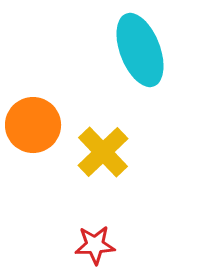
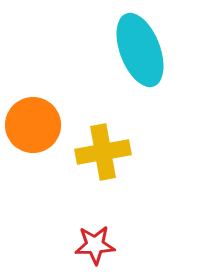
yellow cross: rotated 34 degrees clockwise
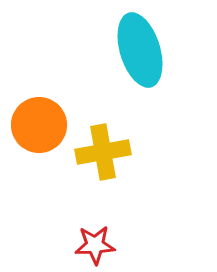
cyan ellipse: rotated 4 degrees clockwise
orange circle: moved 6 px right
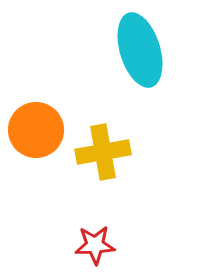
orange circle: moved 3 px left, 5 px down
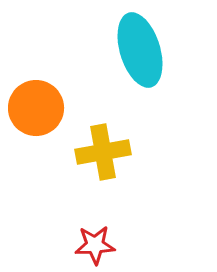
orange circle: moved 22 px up
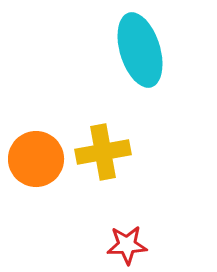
orange circle: moved 51 px down
red star: moved 32 px right
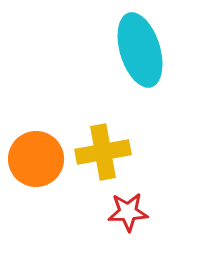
red star: moved 1 px right, 33 px up
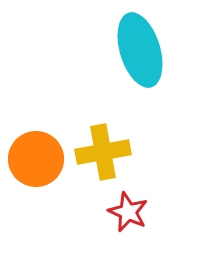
red star: rotated 27 degrees clockwise
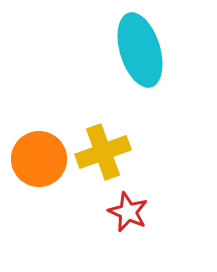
yellow cross: rotated 10 degrees counterclockwise
orange circle: moved 3 px right
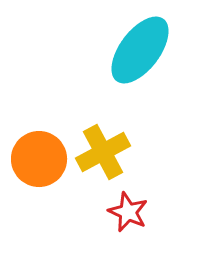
cyan ellipse: rotated 54 degrees clockwise
yellow cross: rotated 8 degrees counterclockwise
